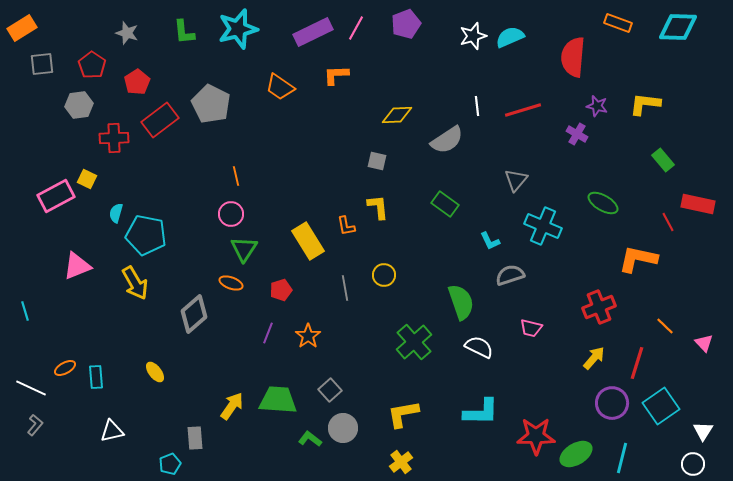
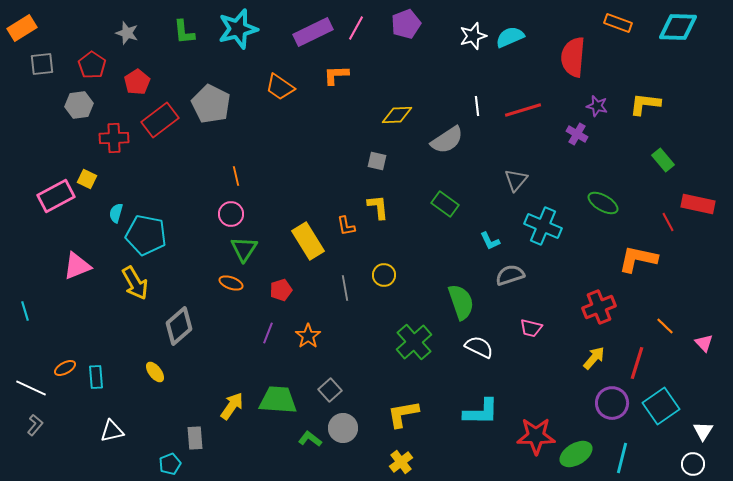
gray diamond at (194, 314): moved 15 px left, 12 px down
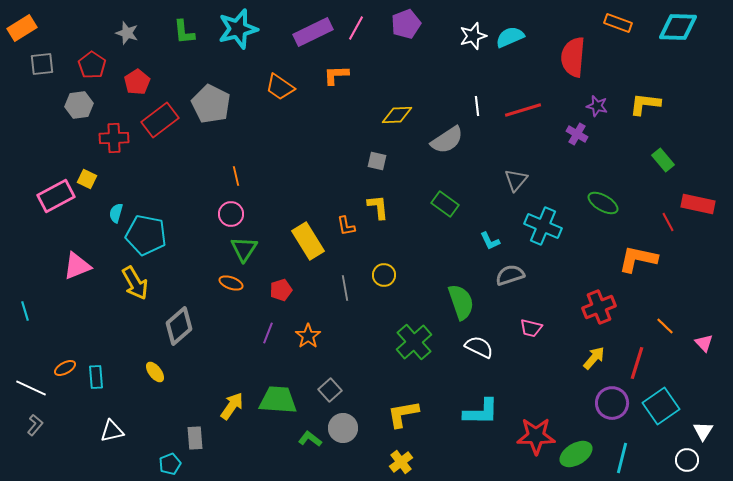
white circle at (693, 464): moved 6 px left, 4 px up
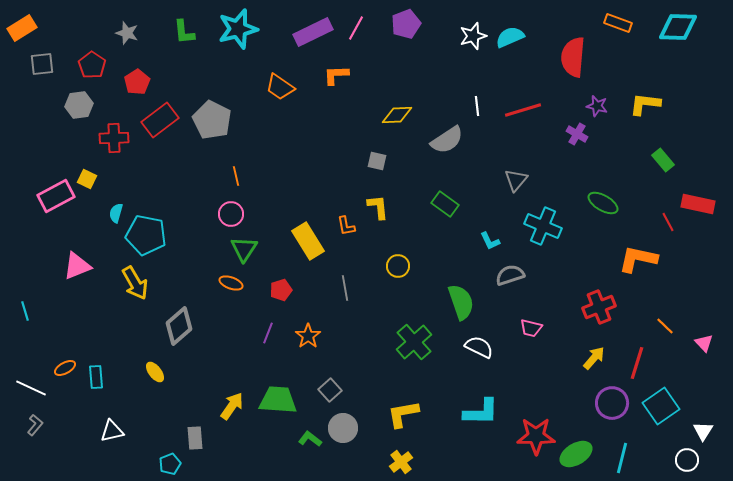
gray pentagon at (211, 104): moved 1 px right, 16 px down
yellow circle at (384, 275): moved 14 px right, 9 px up
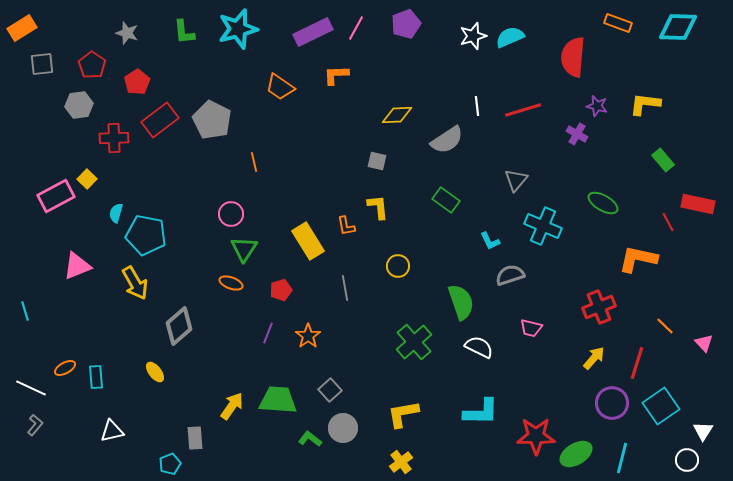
orange line at (236, 176): moved 18 px right, 14 px up
yellow square at (87, 179): rotated 18 degrees clockwise
green rectangle at (445, 204): moved 1 px right, 4 px up
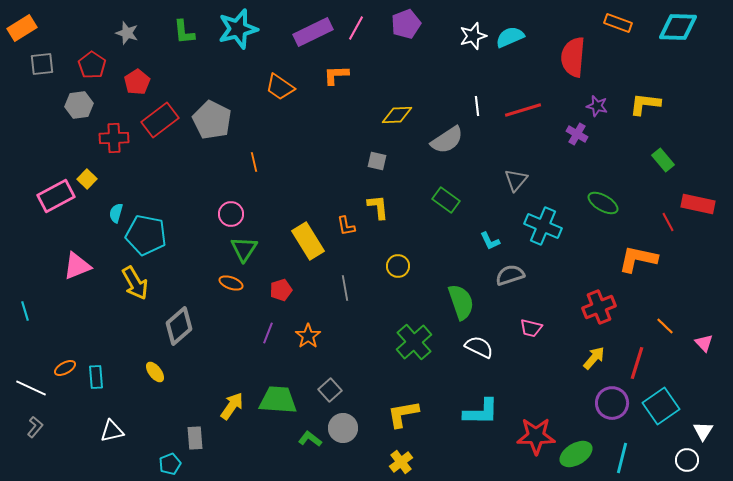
gray L-shape at (35, 425): moved 2 px down
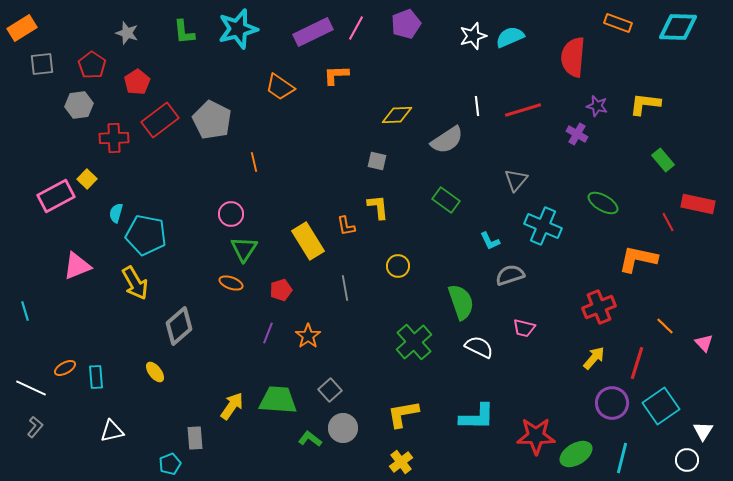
pink trapezoid at (531, 328): moved 7 px left
cyan L-shape at (481, 412): moved 4 px left, 5 px down
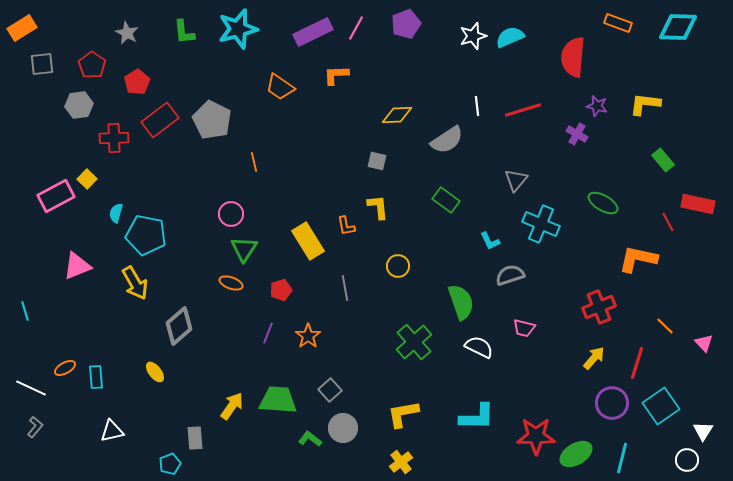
gray star at (127, 33): rotated 10 degrees clockwise
cyan cross at (543, 226): moved 2 px left, 2 px up
